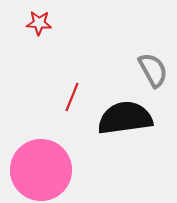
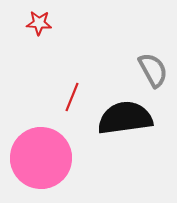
pink circle: moved 12 px up
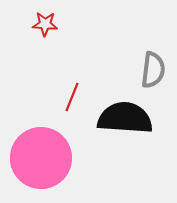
red star: moved 6 px right, 1 px down
gray semicircle: rotated 36 degrees clockwise
black semicircle: rotated 12 degrees clockwise
